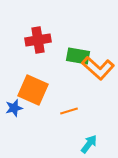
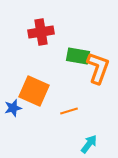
red cross: moved 3 px right, 8 px up
orange L-shape: rotated 112 degrees counterclockwise
orange square: moved 1 px right, 1 px down
blue star: moved 1 px left
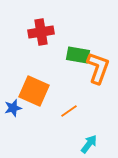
green rectangle: moved 1 px up
orange line: rotated 18 degrees counterclockwise
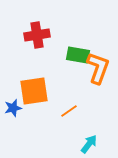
red cross: moved 4 px left, 3 px down
orange square: rotated 32 degrees counterclockwise
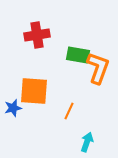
orange square: rotated 12 degrees clockwise
orange line: rotated 30 degrees counterclockwise
cyan arrow: moved 2 px left, 2 px up; rotated 18 degrees counterclockwise
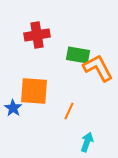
orange L-shape: rotated 48 degrees counterclockwise
blue star: rotated 24 degrees counterclockwise
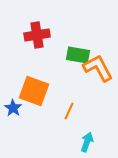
orange square: rotated 16 degrees clockwise
